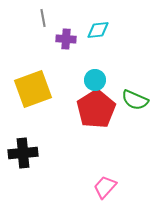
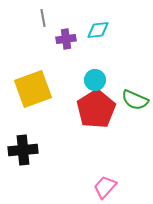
purple cross: rotated 12 degrees counterclockwise
black cross: moved 3 px up
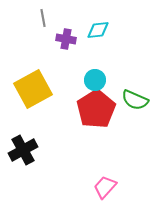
purple cross: rotated 18 degrees clockwise
yellow square: rotated 9 degrees counterclockwise
black cross: rotated 24 degrees counterclockwise
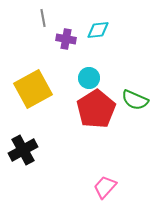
cyan circle: moved 6 px left, 2 px up
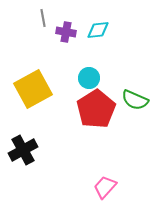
purple cross: moved 7 px up
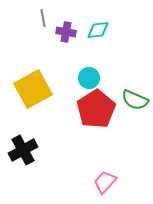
pink trapezoid: moved 5 px up
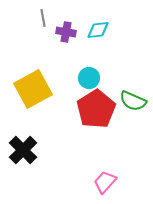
green semicircle: moved 2 px left, 1 px down
black cross: rotated 16 degrees counterclockwise
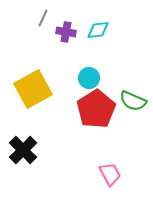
gray line: rotated 36 degrees clockwise
pink trapezoid: moved 5 px right, 8 px up; rotated 110 degrees clockwise
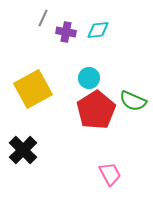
red pentagon: moved 1 px down
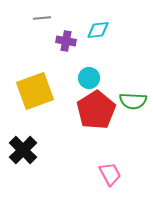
gray line: moved 1 px left; rotated 60 degrees clockwise
purple cross: moved 9 px down
yellow square: moved 2 px right, 2 px down; rotated 9 degrees clockwise
green semicircle: rotated 20 degrees counterclockwise
